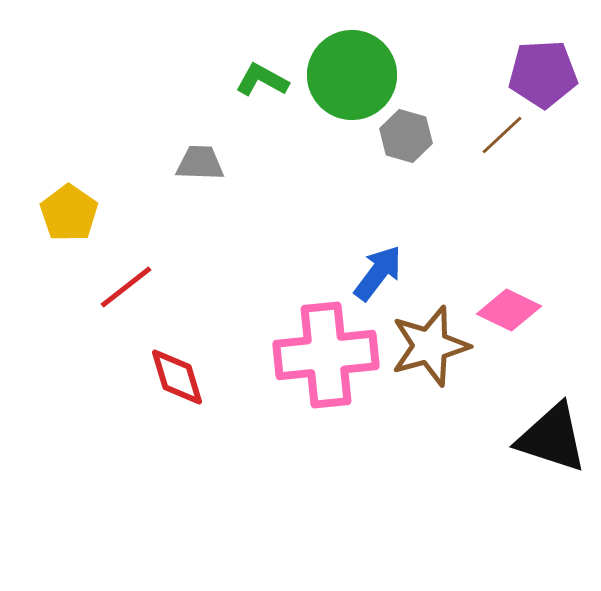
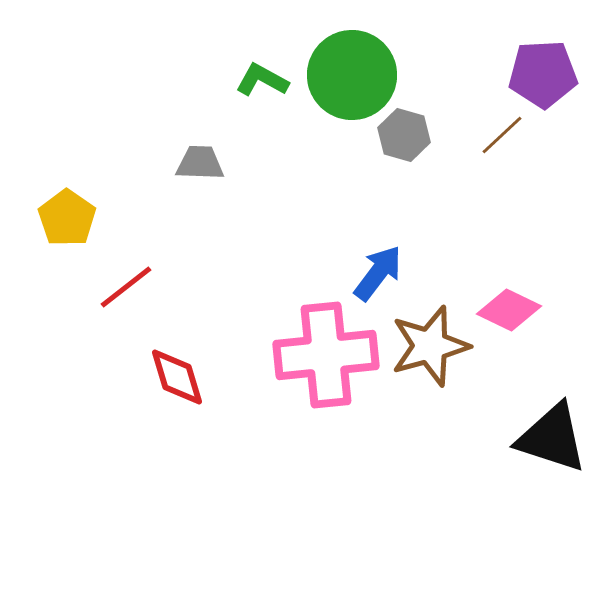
gray hexagon: moved 2 px left, 1 px up
yellow pentagon: moved 2 px left, 5 px down
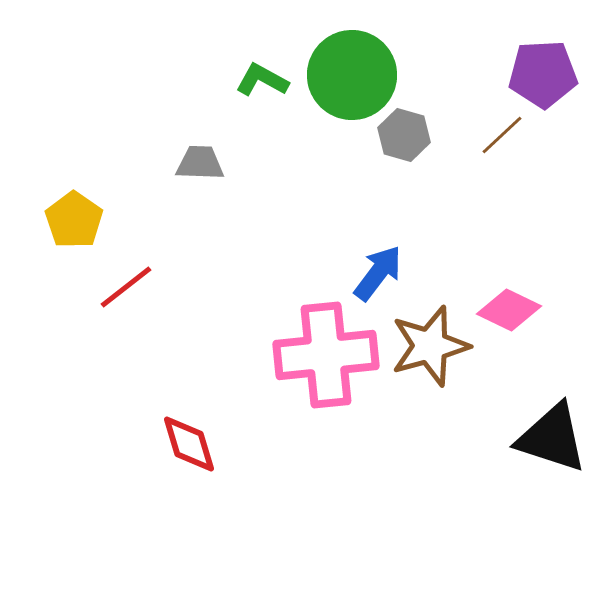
yellow pentagon: moved 7 px right, 2 px down
red diamond: moved 12 px right, 67 px down
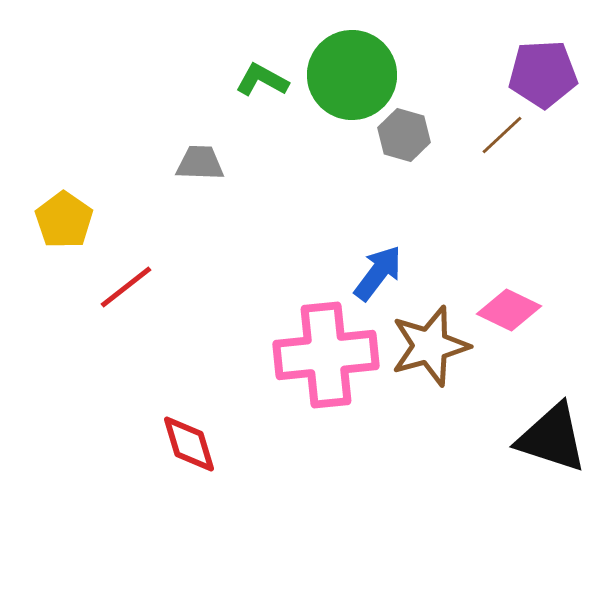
yellow pentagon: moved 10 px left
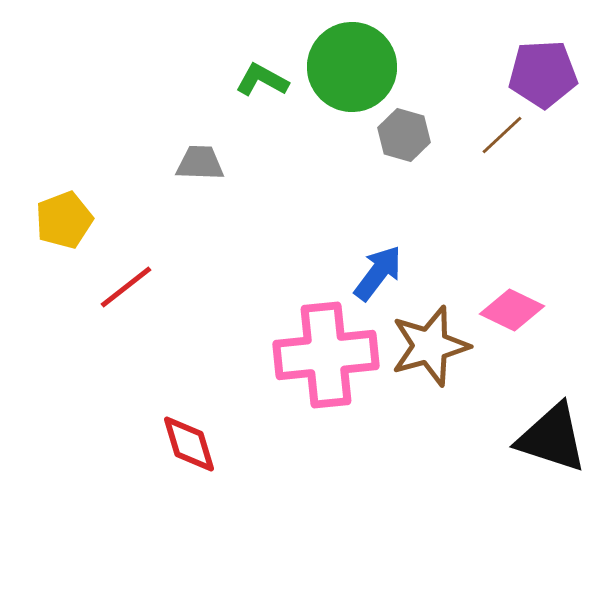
green circle: moved 8 px up
yellow pentagon: rotated 16 degrees clockwise
pink diamond: moved 3 px right
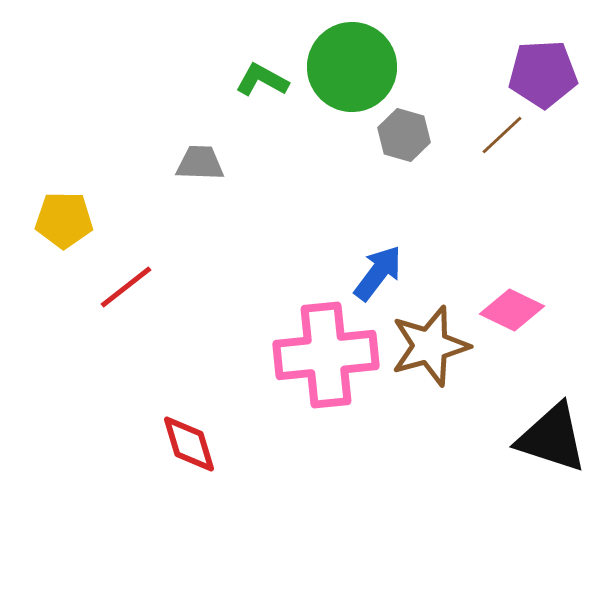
yellow pentagon: rotated 22 degrees clockwise
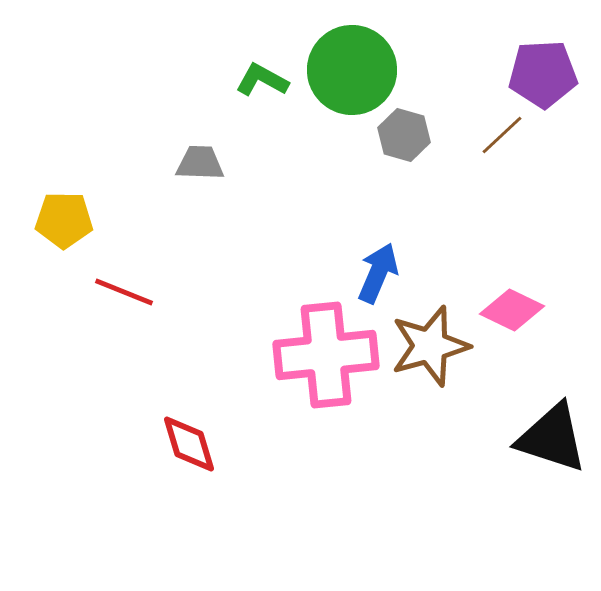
green circle: moved 3 px down
blue arrow: rotated 14 degrees counterclockwise
red line: moved 2 px left, 5 px down; rotated 60 degrees clockwise
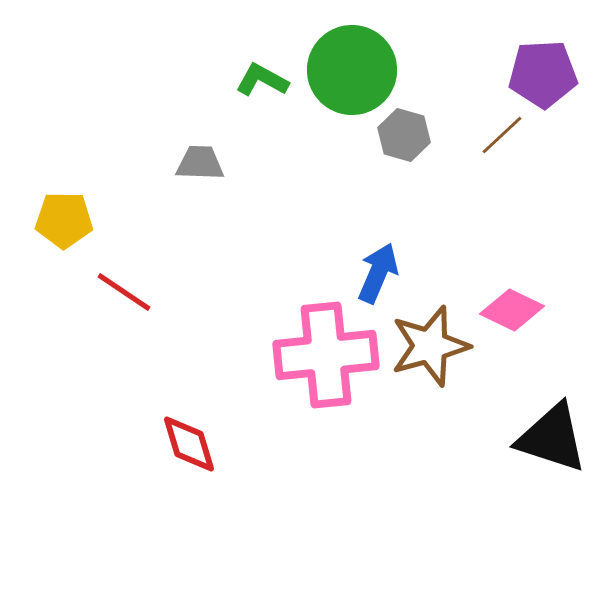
red line: rotated 12 degrees clockwise
